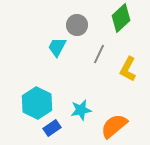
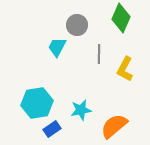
green diamond: rotated 24 degrees counterclockwise
gray line: rotated 24 degrees counterclockwise
yellow L-shape: moved 3 px left
cyan hexagon: rotated 24 degrees clockwise
blue rectangle: moved 1 px down
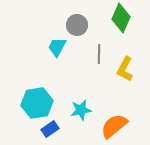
blue rectangle: moved 2 px left
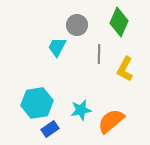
green diamond: moved 2 px left, 4 px down
orange semicircle: moved 3 px left, 5 px up
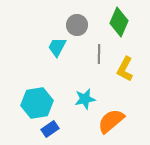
cyan star: moved 4 px right, 11 px up
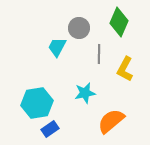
gray circle: moved 2 px right, 3 px down
cyan star: moved 6 px up
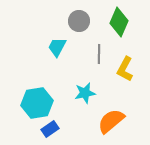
gray circle: moved 7 px up
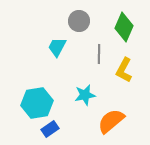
green diamond: moved 5 px right, 5 px down
yellow L-shape: moved 1 px left, 1 px down
cyan star: moved 2 px down
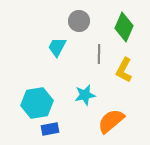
blue rectangle: rotated 24 degrees clockwise
